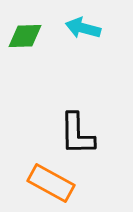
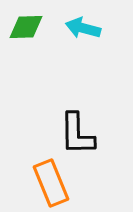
green diamond: moved 1 px right, 9 px up
orange rectangle: rotated 39 degrees clockwise
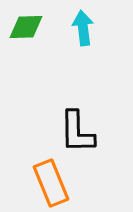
cyan arrow: rotated 68 degrees clockwise
black L-shape: moved 2 px up
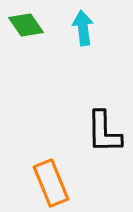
green diamond: moved 2 px up; rotated 57 degrees clockwise
black L-shape: moved 27 px right
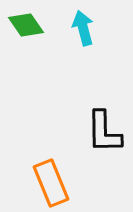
cyan arrow: rotated 8 degrees counterclockwise
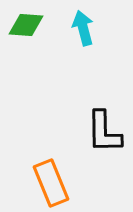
green diamond: rotated 51 degrees counterclockwise
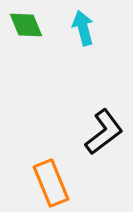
green diamond: rotated 63 degrees clockwise
black L-shape: rotated 126 degrees counterclockwise
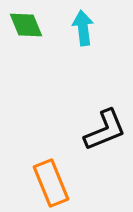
cyan arrow: rotated 8 degrees clockwise
black L-shape: moved 1 px right, 2 px up; rotated 15 degrees clockwise
